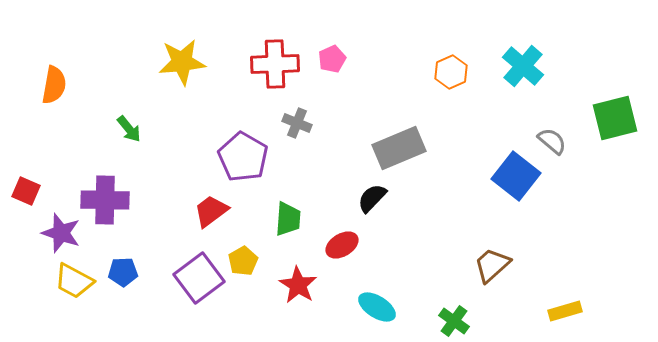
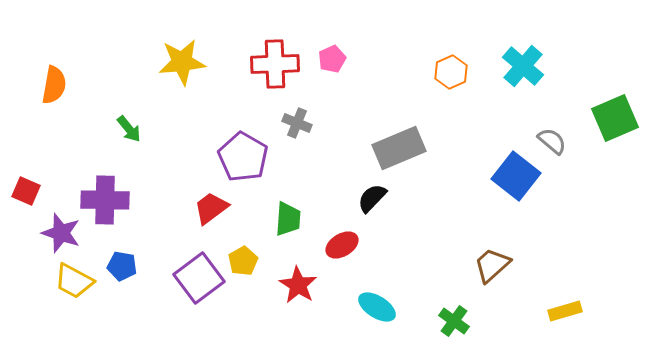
green square: rotated 9 degrees counterclockwise
red trapezoid: moved 3 px up
blue pentagon: moved 1 px left, 6 px up; rotated 12 degrees clockwise
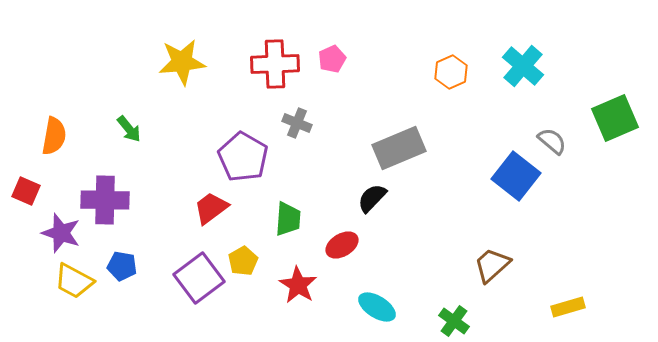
orange semicircle: moved 51 px down
yellow rectangle: moved 3 px right, 4 px up
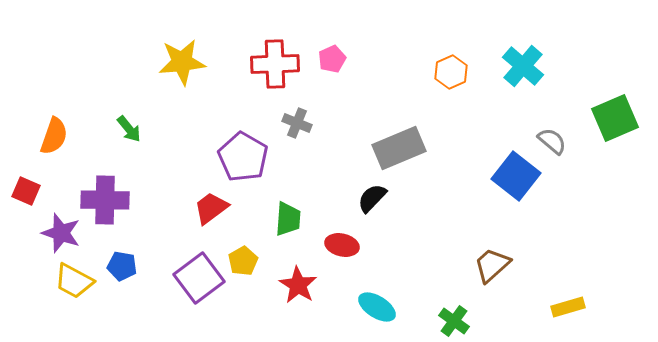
orange semicircle: rotated 9 degrees clockwise
red ellipse: rotated 44 degrees clockwise
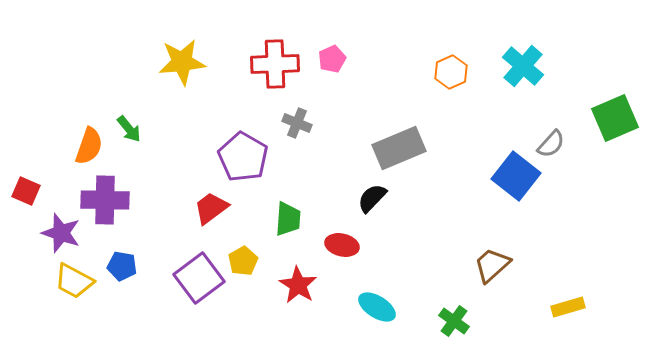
orange semicircle: moved 35 px right, 10 px down
gray semicircle: moved 1 px left, 3 px down; rotated 92 degrees clockwise
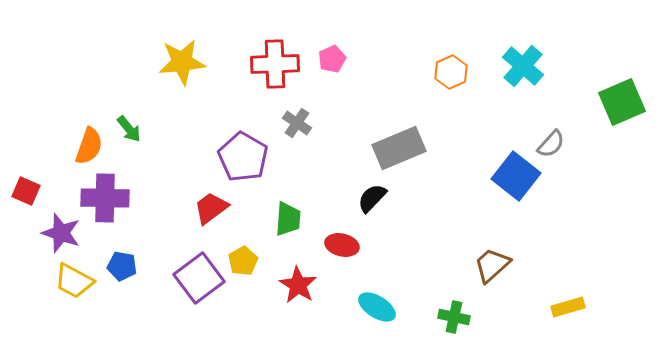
green square: moved 7 px right, 16 px up
gray cross: rotated 12 degrees clockwise
purple cross: moved 2 px up
green cross: moved 4 px up; rotated 24 degrees counterclockwise
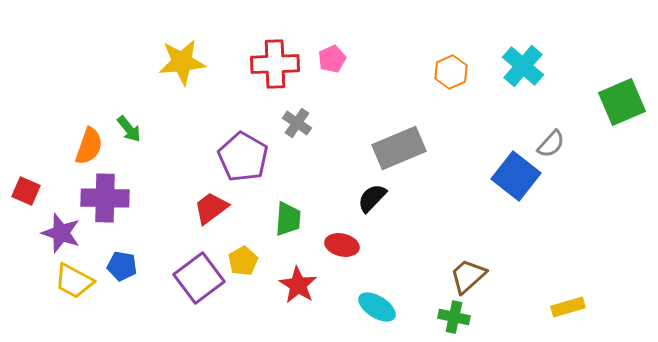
brown trapezoid: moved 24 px left, 11 px down
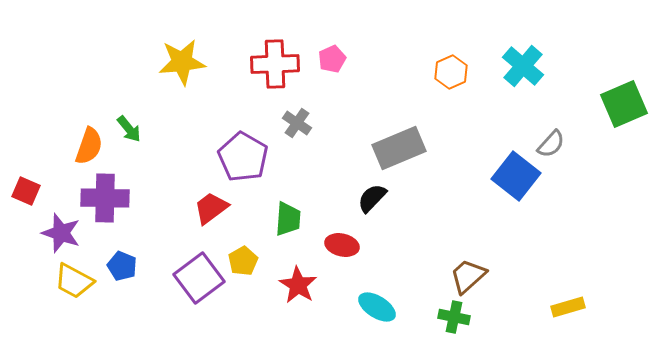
green square: moved 2 px right, 2 px down
blue pentagon: rotated 12 degrees clockwise
